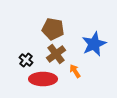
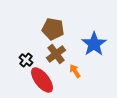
blue star: rotated 10 degrees counterclockwise
red ellipse: moved 1 px left, 1 px down; rotated 52 degrees clockwise
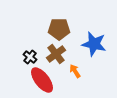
brown pentagon: moved 6 px right; rotated 10 degrees counterclockwise
blue star: rotated 25 degrees counterclockwise
black cross: moved 4 px right, 3 px up
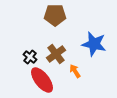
brown pentagon: moved 4 px left, 14 px up
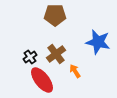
blue star: moved 4 px right, 2 px up
black cross: rotated 16 degrees clockwise
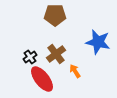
red ellipse: moved 1 px up
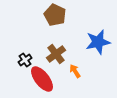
brown pentagon: rotated 25 degrees clockwise
blue star: rotated 25 degrees counterclockwise
black cross: moved 5 px left, 3 px down
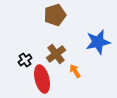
brown pentagon: rotated 30 degrees clockwise
red ellipse: rotated 24 degrees clockwise
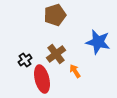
blue star: rotated 25 degrees clockwise
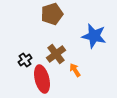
brown pentagon: moved 3 px left, 1 px up
blue star: moved 4 px left, 6 px up
orange arrow: moved 1 px up
